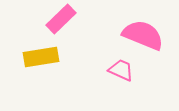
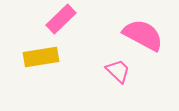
pink semicircle: rotated 6 degrees clockwise
pink trapezoid: moved 3 px left, 1 px down; rotated 20 degrees clockwise
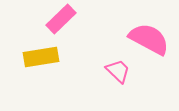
pink semicircle: moved 6 px right, 4 px down
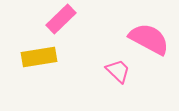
yellow rectangle: moved 2 px left
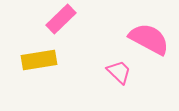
yellow rectangle: moved 3 px down
pink trapezoid: moved 1 px right, 1 px down
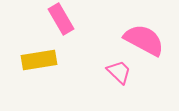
pink rectangle: rotated 76 degrees counterclockwise
pink semicircle: moved 5 px left, 1 px down
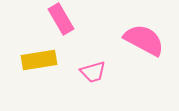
pink trapezoid: moved 26 px left; rotated 120 degrees clockwise
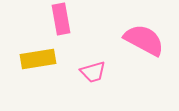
pink rectangle: rotated 20 degrees clockwise
yellow rectangle: moved 1 px left, 1 px up
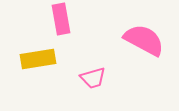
pink trapezoid: moved 6 px down
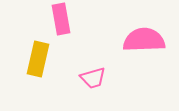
pink semicircle: rotated 30 degrees counterclockwise
yellow rectangle: rotated 68 degrees counterclockwise
